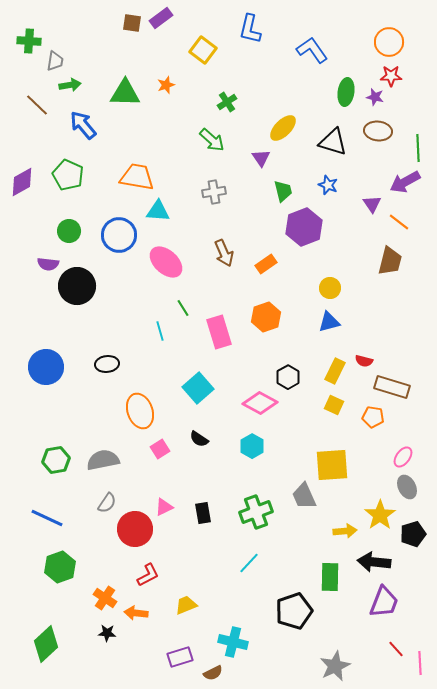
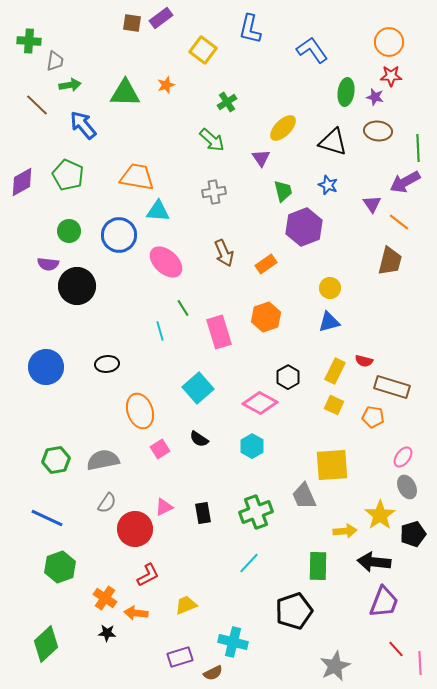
green rectangle at (330, 577): moved 12 px left, 11 px up
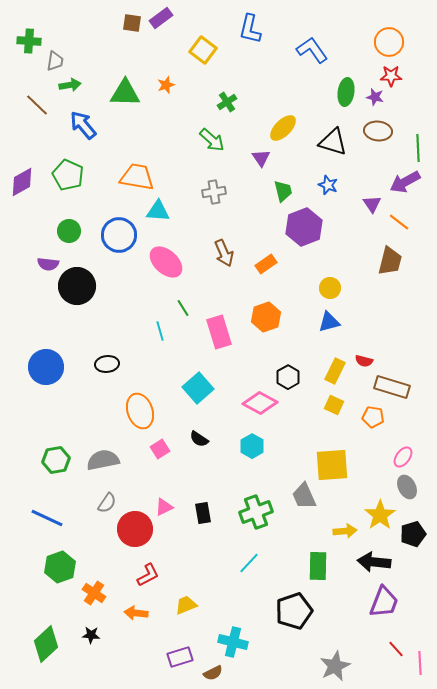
orange cross at (105, 598): moved 11 px left, 5 px up
black star at (107, 633): moved 16 px left, 2 px down
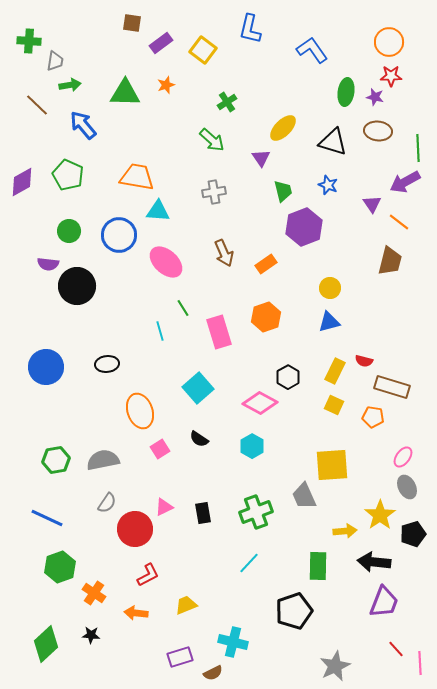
purple rectangle at (161, 18): moved 25 px down
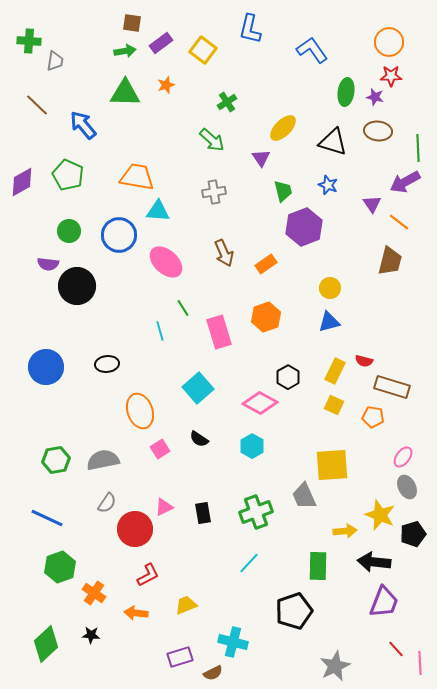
green arrow at (70, 85): moved 55 px right, 34 px up
yellow star at (380, 515): rotated 16 degrees counterclockwise
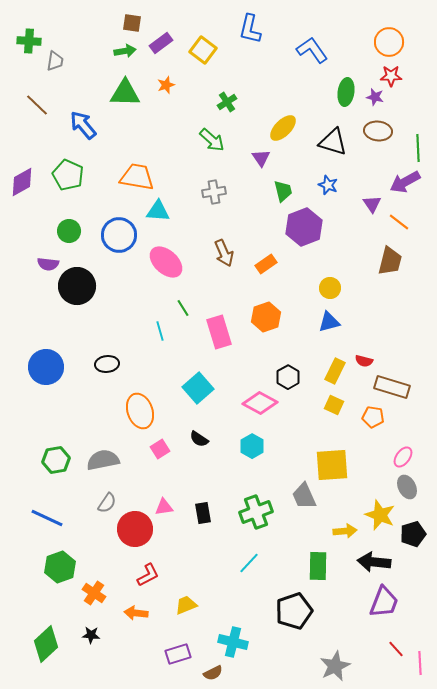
pink triangle at (164, 507): rotated 18 degrees clockwise
purple rectangle at (180, 657): moved 2 px left, 3 px up
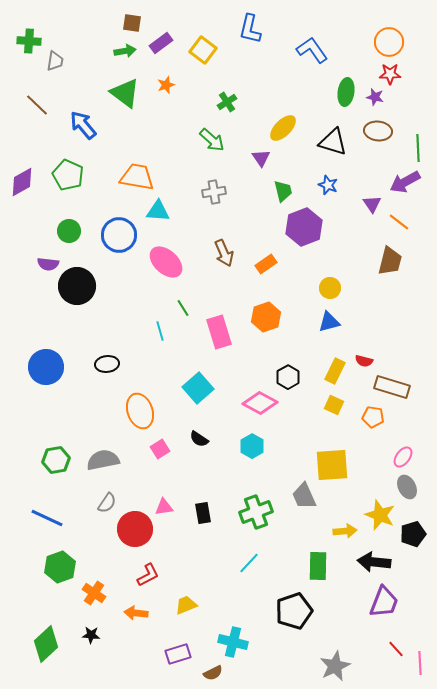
red star at (391, 76): moved 1 px left, 2 px up
green triangle at (125, 93): rotated 36 degrees clockwise
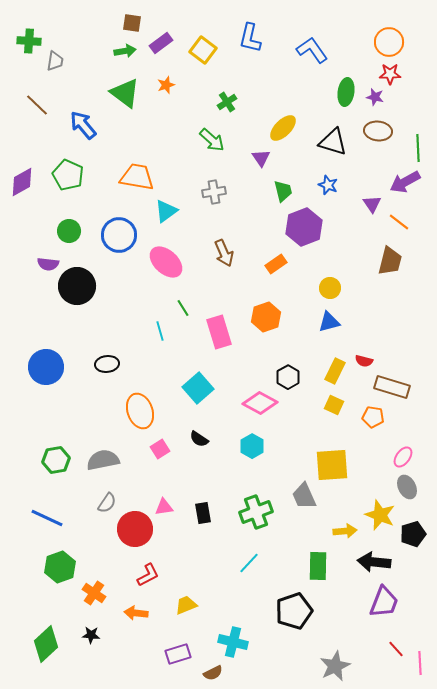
blue L-shape at (250, 29): moved 9 px down
cyan triangle at (158, 211): moved 8 px right; rotated 40 degrees counterclockwise
orange rectangle at (266, 264): moved 10 px right
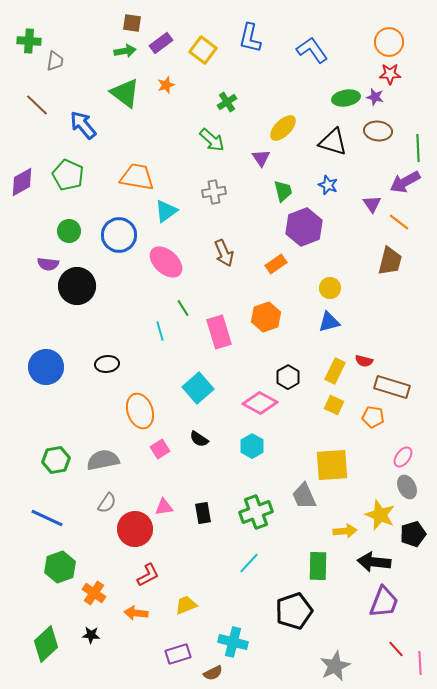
green ellipse at (346, 92): moved 6 px down; rotated 72 degrees clockwise
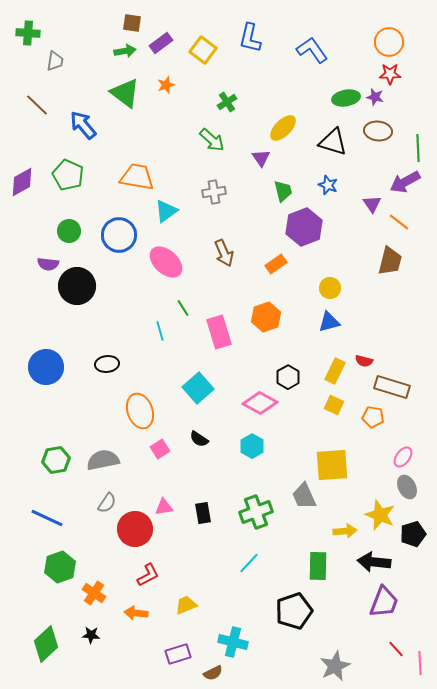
green cross at (29, 41): moved 1 px left, 8 px up
